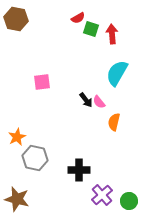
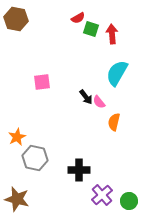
black arrow: moved 3 px up
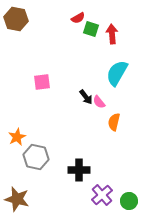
gray hexagon: moved 1 px right, 1 px up
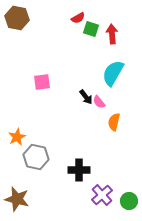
brown hexagon: moved 1 px right, 1 px up
cyan semicircle: moved 4 px left
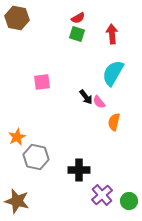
green square: moved 14 px left, 5 px down
brown star: moved 2 px down
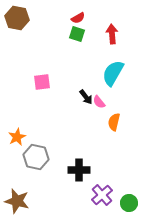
green circle: moved 2 px down
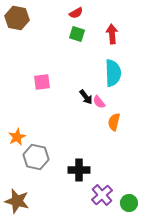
red semicircle: moved 2 px left, 5 px up
cyan semicircle: rotated 148 degrees clockwise
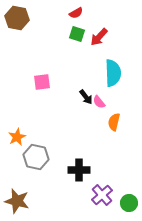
red arrow: moved 13 px left, 3 px down; rotated 132 degrees counterclockwise
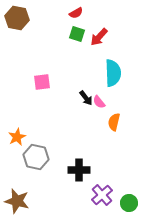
black arrow: moved 1 px down
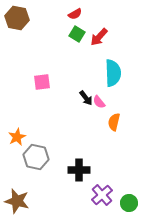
red semicircle: moved 1 px left, 1 px down
green square: rotated 14 degrees clockwise
